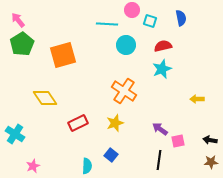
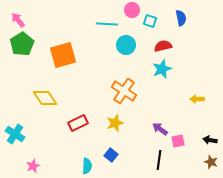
brown star: rotated 24 degrees clockwise
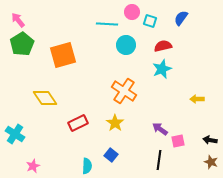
pink circle: moved 2 px down
blue semicircle: rotated 133 degrees counterclockwise
yellow star: rotated 18 degrees counterclockwise
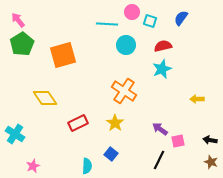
blue square: moved 1 px up
black line: rotated 18 degrees clockwise
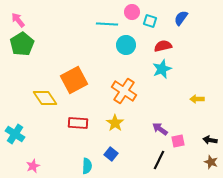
orange square: moved 11 px right, 25 px down; rotated 12 degrees counterclockwise
red rectangle: rotated 30 degrees clockwise
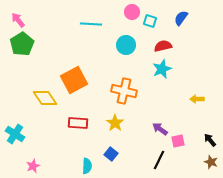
cyan line: moved 16 px left
orange cross: rotated 20 degrees counterclockwise
black arrow: rotated 40 degrees clockwise
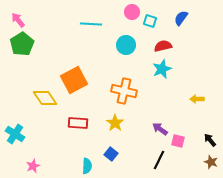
pink square: rotated 24 degrees clockwise
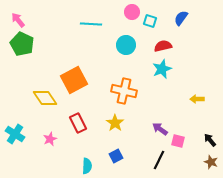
green pentagon: rotated 15 degrees counterclockwise
red rectangle: rotated 60 degrees clockwise
blue square: moved 5 px right, 2 px down; rotated 24 degrees clockwise
pink star: moved 17 px right, 27 px up
